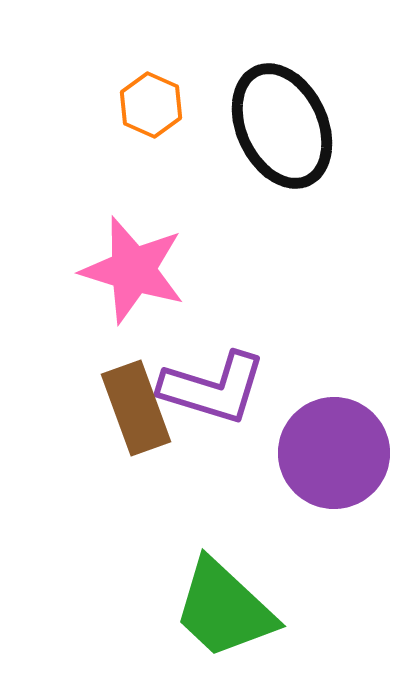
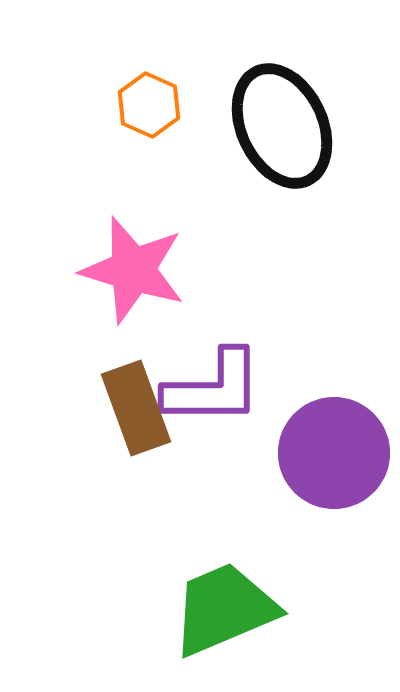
orange hexagon: moved 2 px left
purple L-shape: rotated 17 degrees counterclockwise
green trapezoid: rotated 114 degrees clockwise
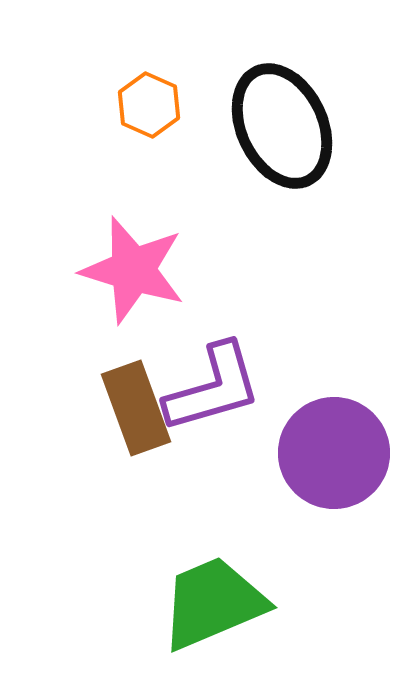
purple L-shape: rotated 16 degrees counterclockwise
green trapezoid: moved 11 px left, 6 px up
